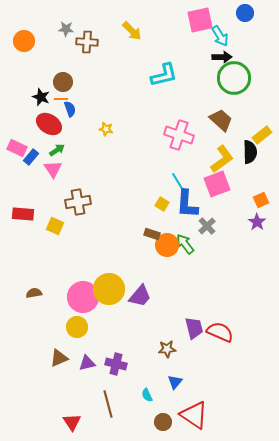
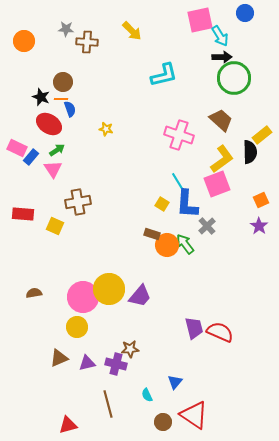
purple star at (257, 222): moved 2 px right, 4 px down
brown star at (167, 349): moved 37 px left
red triangle at (72, 422): moved 4 px left, 3 px down; rotated 48 degrees clockwise
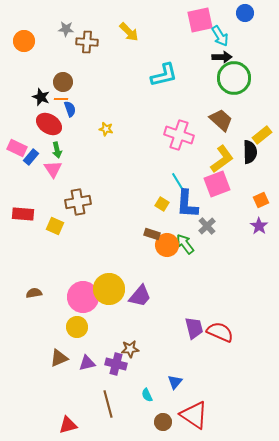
yellow arrow at (132, 31): moved 3 px left, 1 px down
green arrow at (57, 150): rotated 112 degrees clockwise
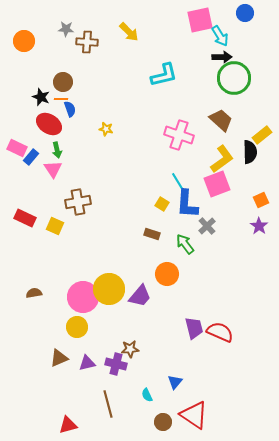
red rectangle at (23, 214): moved 2 px right, 4 px down; rotated 20 degrees clockwise
orange circle at (167, 245): moved 29 px down
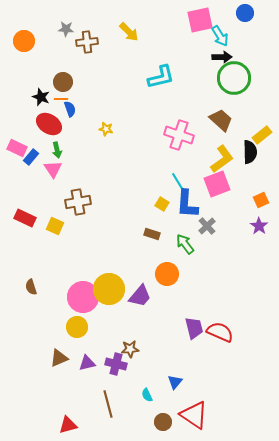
brown cross at (87, 42): rotated 10 degrees counterclockwise
cyan L-shape at (164, 75): moved 3 px left, 2 px down
brown semicircle at (34, 293): moved 3 px left, 6 px up; rotated 98 degrees counterclockwise
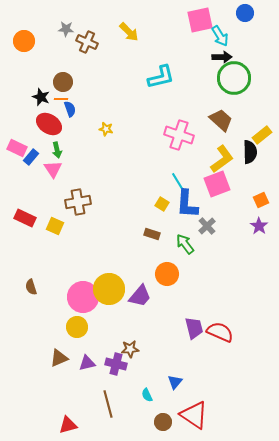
brown cross at (87, 42): rotated 30 degrees clockwise
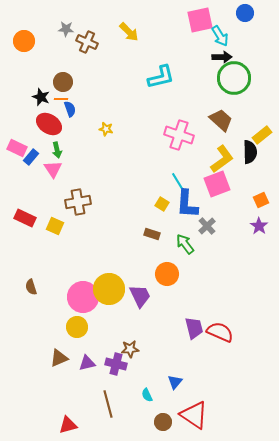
purple trapezoid at (140, 296): rotated 65 degrees counterclockwise
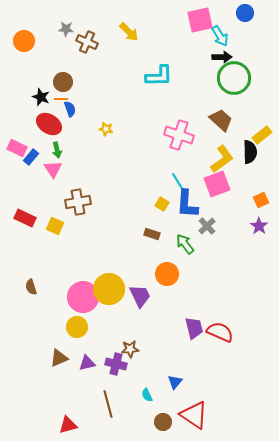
cyan L-shape at (161, 77): moved 2 px left, 1 px up; rotated 12 degrees clockwise
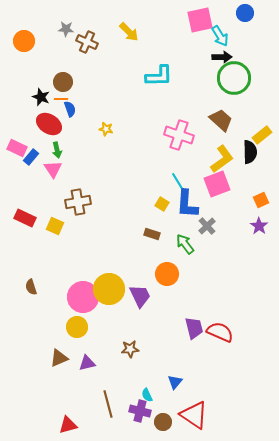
purple cross at (116, 364): moved 24 px right, 47 px down
